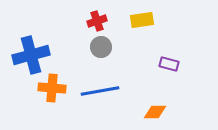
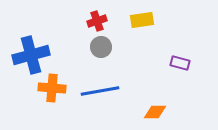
purple rectangle: moved 11 px right, 1 px up
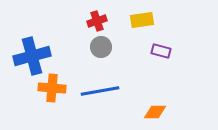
blue cross: moved 1 px right, 1 px down
purple rectangle: moved 19 px left, 12 px up
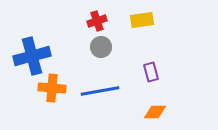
purple rectangle: moved 10 px left, 21 px down; rotated 60 degrees clockwise
